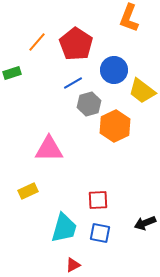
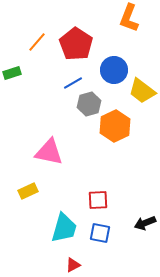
pink triangle: moved 3 px down; rotated 12 degrees clockwise
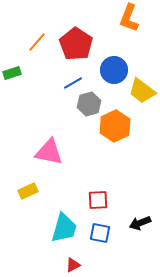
black arrow: moved 5 px left
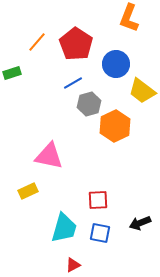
blue circle: moved 2 px right, 6 px up
pink triangle: moved 4 px down
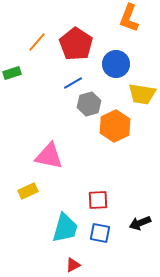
yellow trapezoid: moved 3 px down; rotated 28 degrees counterclockwise
cyan trapezoid: moved 1 px right
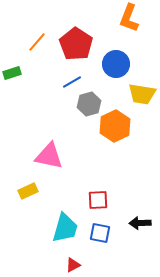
blue line: moved 1 px left, 1 px up
black arrow: rotated 20 degrees clockwise
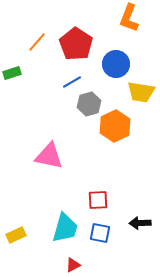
yellow trapezoid: moved 1 px left, 2 px up
yellow rectangle: moved 12 px left, 44 px down
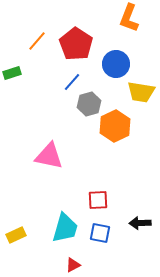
orange line: moved 1 px up
blue line: rotated 18 degrees counterclockwise
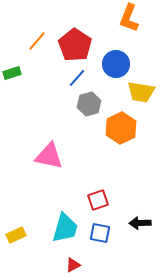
red pentagon: moved 1 px left, 1 px down
blue line: moved 5 px right, 4 px up
orange hexagon: moved 6 px right, 2 px down
red square: rotated 15 degrees counterclockwise
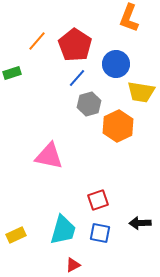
orange hexagon: moved 3 px left, 2 px up
cyan trapezoid: moved 2 px left, 2 px down
